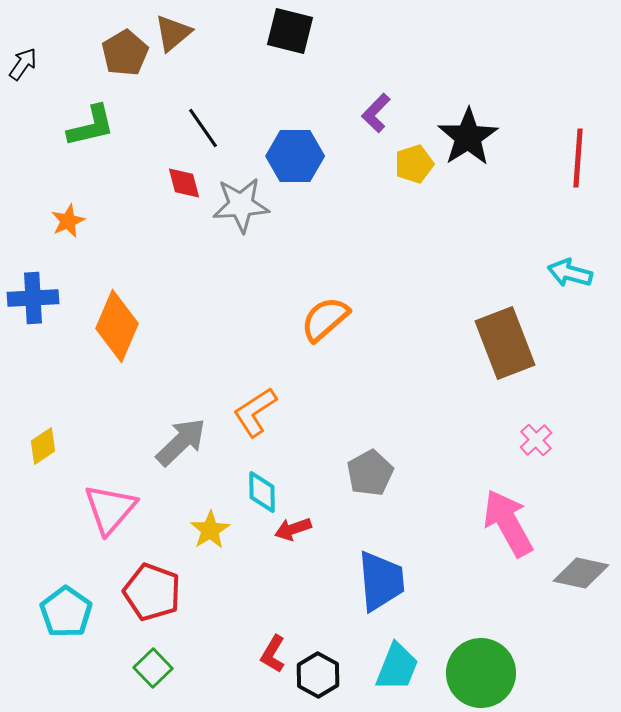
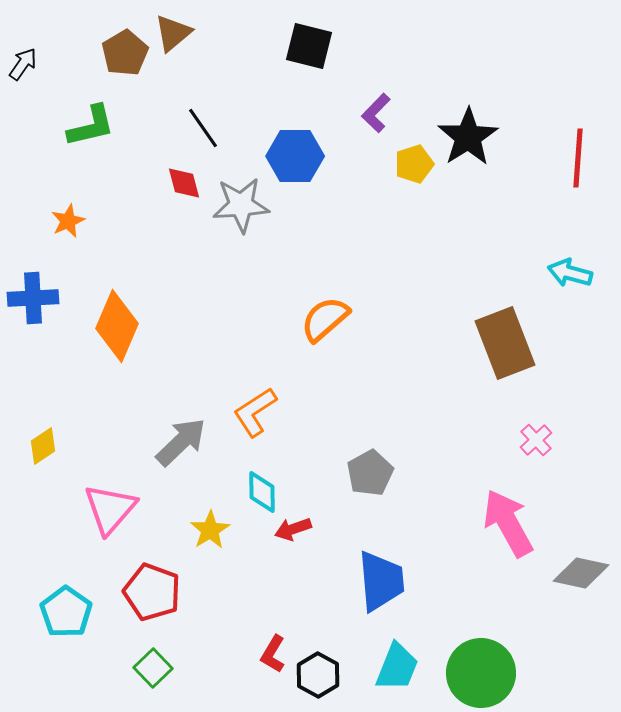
black square: moved 19 px right, 15 px down
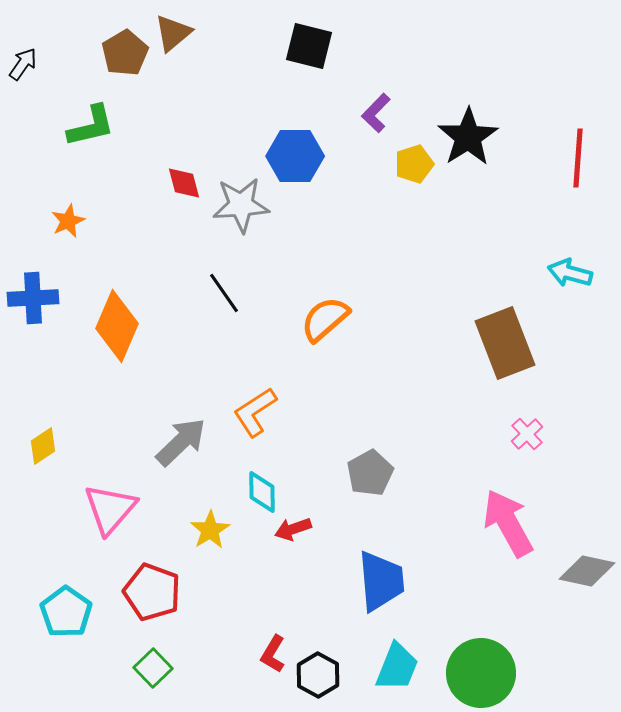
black line: moved 21 px right, 165 px down
pink cross: moved 9 px left, 6 px up
gray diamond: moved 6 px right, 2 px up
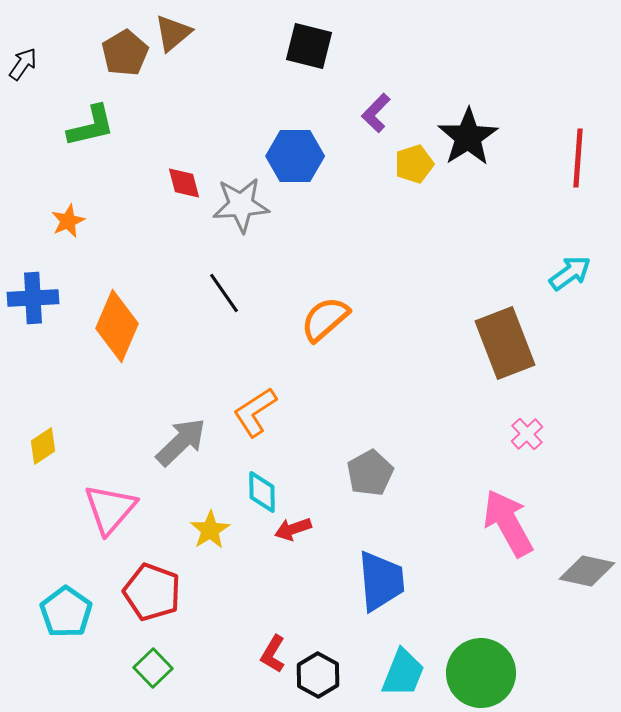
cyan arrow: rotated 129 degrees clockwise
cyan trapezoid: moved 6 px right, 6 px down
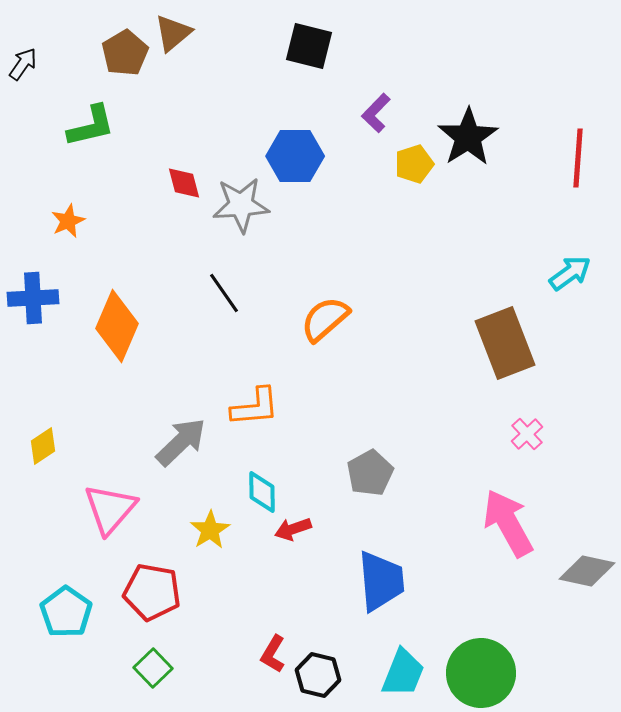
orange L-shape: moved 5 px up; rotated 152 degrees counterclockwise
red pentagon: rotated 10 degrees counterclockwise
black hexagon: rotated 15 degrees counterclockwise
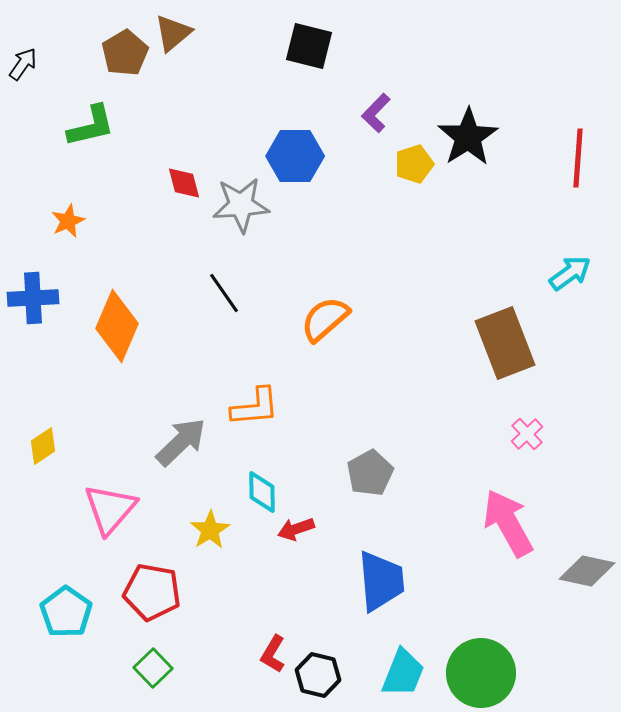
red arrow: moved 3 px right
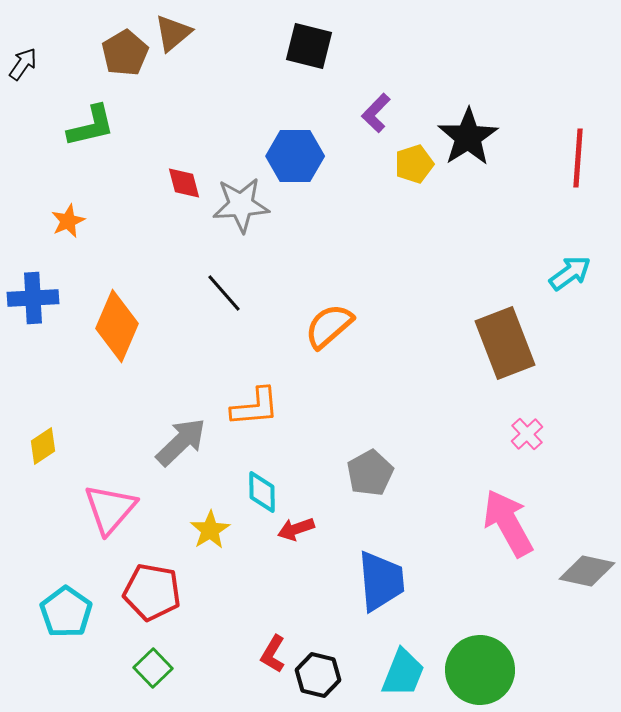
black line: rotated 6 degrees counterclockwise
orange semicircle: moved 4 px right, 7 px down
green circle: moved 1 px left, 3 px up
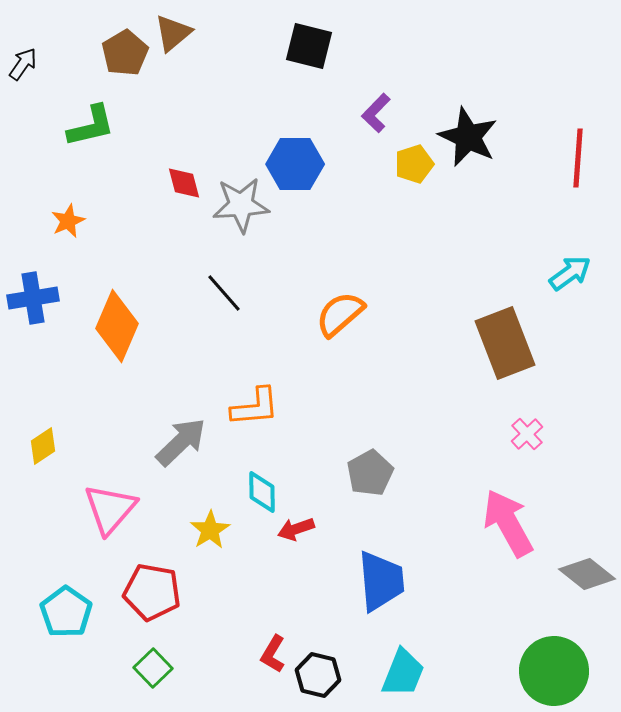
black star: rotated 14 degrees counterclockwise
blue hexagon: moved 8 px down
blue cross: rotated 6 degrees counterclockwise
orange semicircle: moved 11 px right, 12 px up
gray diamond: moved 3 px down; rotated 26 degrees clockwise
green circle: moved 74 px right, 1 px down
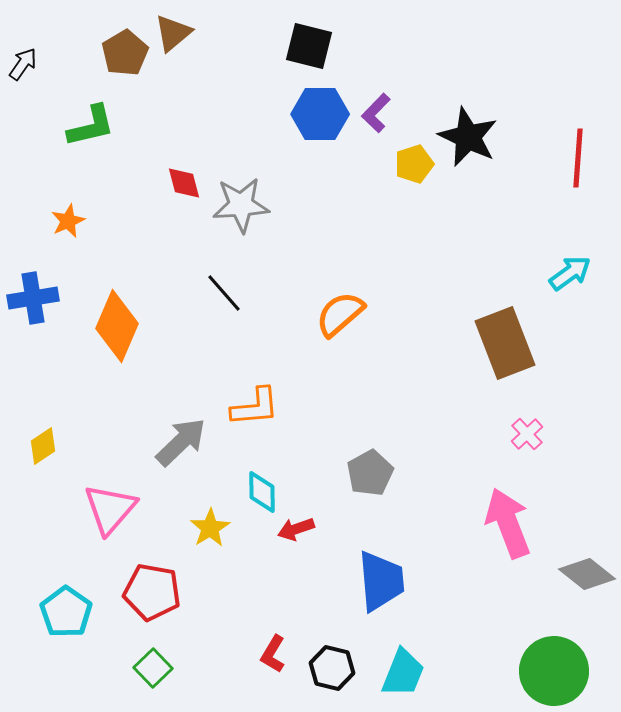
blue hexagon: moved 25 px right, 50 px up
pink arrow: rotated 8 degrees clockwise
yellow star: moved 2 px up
black hexagon: moved 14 px right, 7 px up
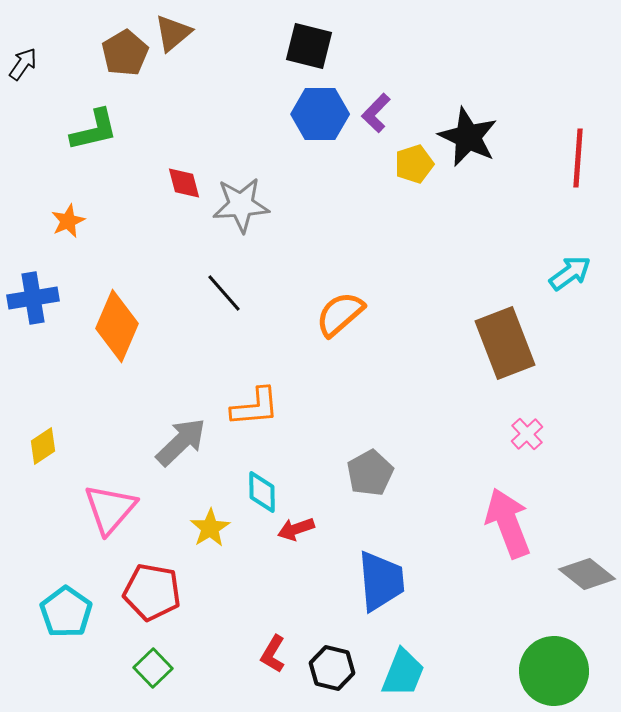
green L-shape: moved 3 px right, 4 px down
